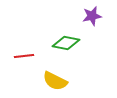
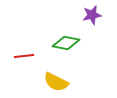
purple star: moved 1 px up
yellow semicircle: moved 1 px right, 1 px down
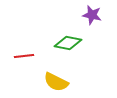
purple star: rotated 24 degrees clockwise
green diamond: moved 2 px right
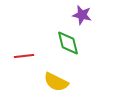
purple star: moved 10 px left
green diamond: rotated 64 degrees clockwise
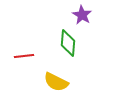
purple star: rotated 18 degrees clockwise
green diamond: rotated 20 degrees clockwise
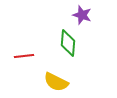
purple star: rotated 12 degrees counterclockwise
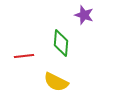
purple star: moved 2 px right
green diamond: moved 7 px left
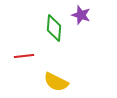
purple star: moved 3 px left
green diamond: moved 7 px left, 15 px up
